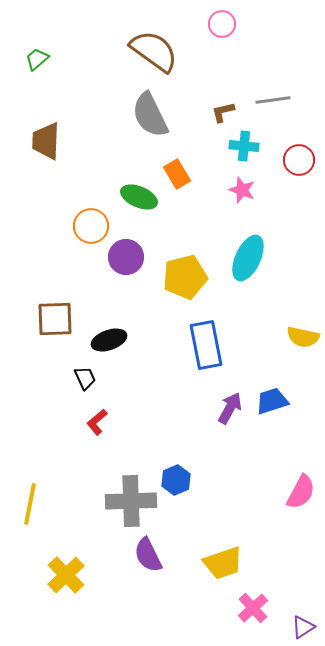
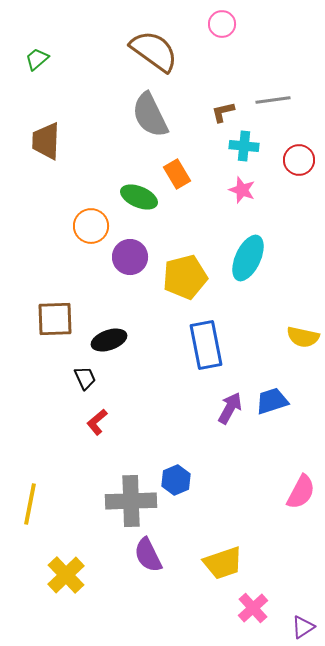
purple circle: moved 4 px right
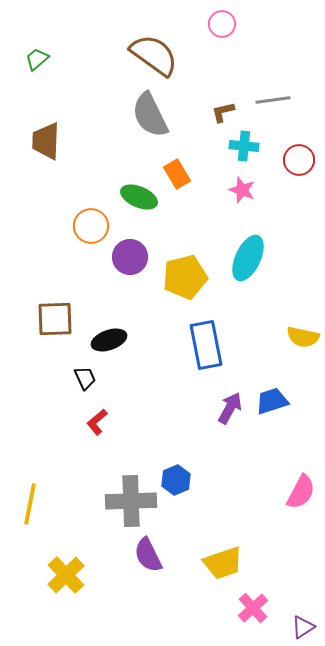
brown semicircle: moved 4 px down
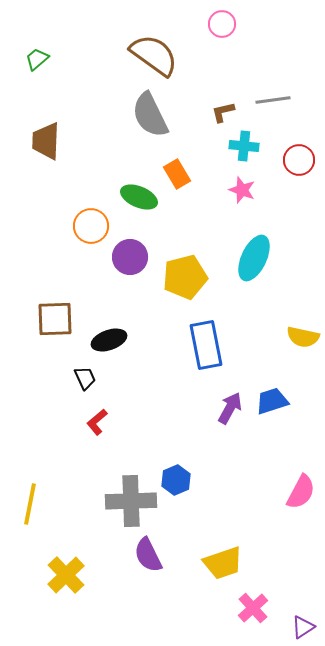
cyan ellipse: moved 6 px right
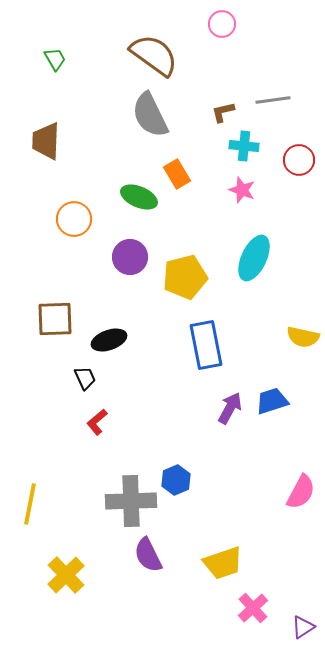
green trapezoid: moved 18 px right; rotated 100 degrees clockwise
orange circle: moved 17 px left, 7 px up
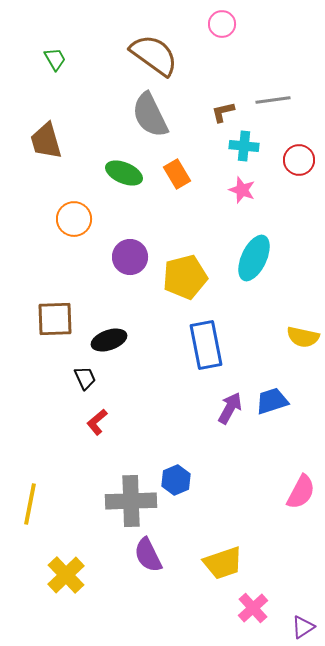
brown trapezoid: rotated 18 degrees counterclockwise
green ellipse: moved 15 px left, 24 px up
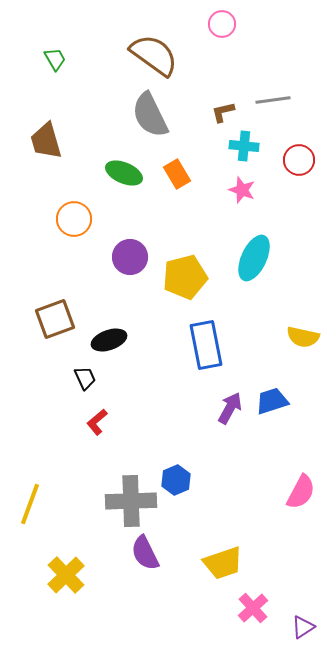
brown square: rotated 18 degrees counterclockwise
yellow line: rotated 9 degrees clockwise
purple semicircle: moved 3 px left, 2 px up
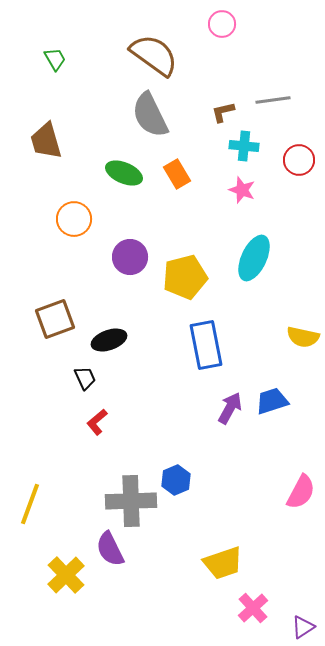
purple semicircle: moved 35 px left, 4 px up
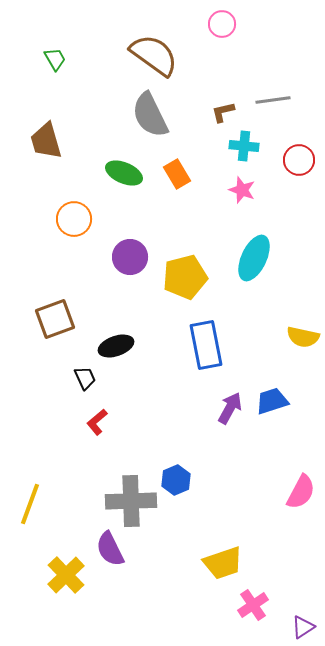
black ellipse: moved 7 px right, 6 px down
pink cross: moved 3 px up; rotated 8 degrees clockwise
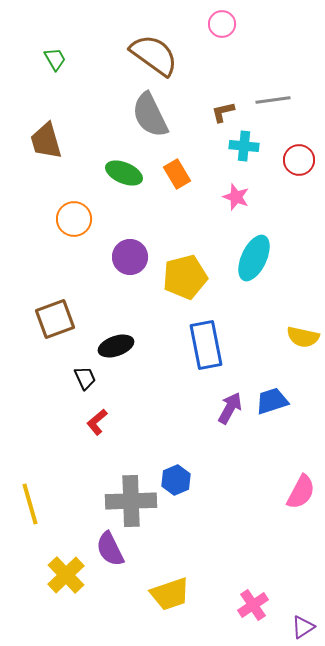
pink star: moved 6 px left, 7 px down
yellow line: rotated 36 degrees counterclockwise
yellow trapezoid: moved 53 px left, 31 px down
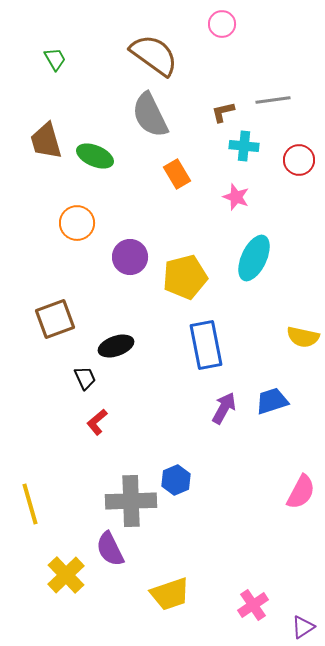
green ellipse: moved 29 px left, 17 px up
orange circle: moved 3 px right, 4 px down
purple arrow: moved 6 px left
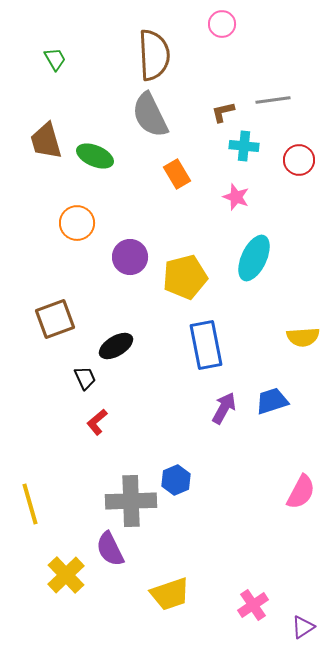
brown semicircle: rotated 51 degrees clockwise
yellow semicircle: rotated 16 degrees counterclockwise
black ellipse: rotated 12 degrees counterclockwise
